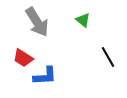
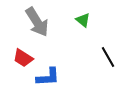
blue L-shape: moved 3 px right, 1 px down
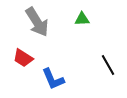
green triangle: moved 1 px left, 1 px up; rotated 42 degrees counterclockwise
black line: moved 8 px down
blue L-shape: moved 5 px right, 2 px down; rotated 70 degrees clockwise
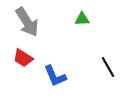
gray arrow: moved 10 px left
black line: moved 2 px down
blue L-shape: moved 2 px right, 3 px up
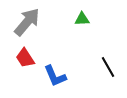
gray arrow: rotated 108 degrees counterclockwise
red trapezoid: moved 2 px right; rotated 25 degrees clockwise
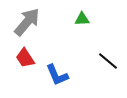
black line: moved 6 px up; rotated 20 degrees counterclockwise
blue L-shape: moved 2 px right, 1 px up
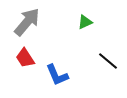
green triangle: moved 3 px right, 3 px down; rotated 21 degrees counterclockwise
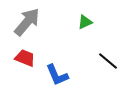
red trapezoid: rotated 145 degrees clockwise
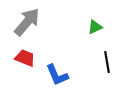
green triangle: moved 10 px right, 5 px down
black line: moved 1 px left, 1 px down; rotated 40 degrees clockwise
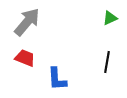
green triangle: moved 15 px right, 9 px up
black line: rotated 20 degrees clockwise
blue L-shape: moved 4 px down; rotated 20 degrees clockwise
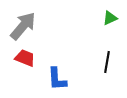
gray arrow: moved 4 px left, 4 px down
